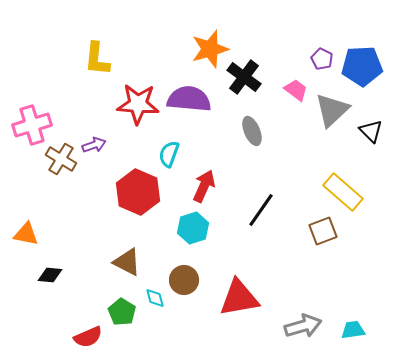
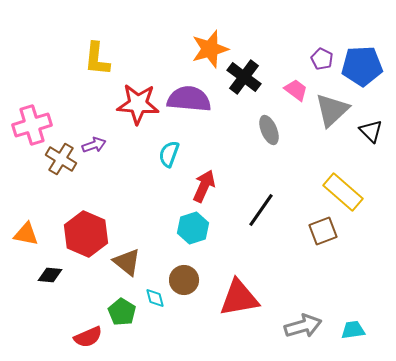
gray ellipse: moved 17 px right, 1 px up
red hexagon: moved 52 px left, 42 px down
brown triangle: rotated 12 degrees clockwise
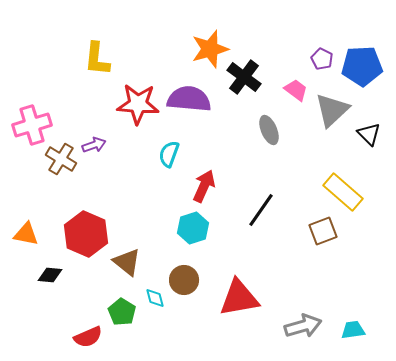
black triangle: moved 2 px left, 3 px down
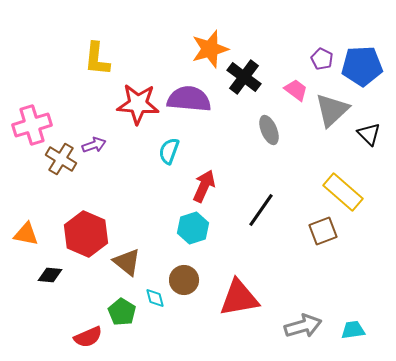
cyan semicircle: moved 3 px up
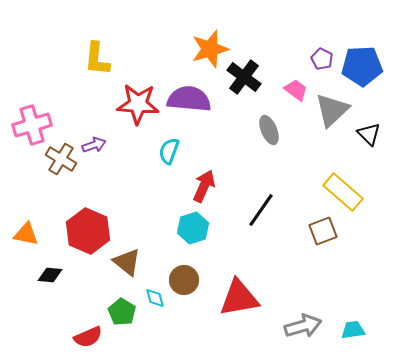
red hexagon: moved 2 px right, 3 px up
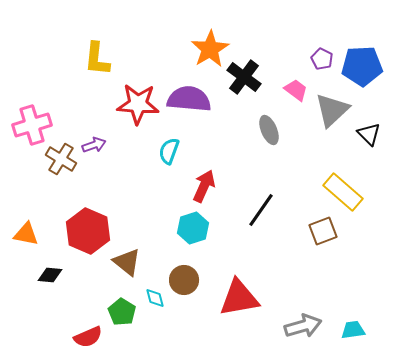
orange star: rotated 15 degrees counterclockwise
